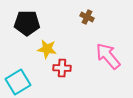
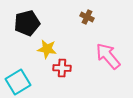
black pentagon: rotated 15 degrees counterclockwise
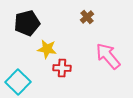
brown cross: rotated 24 degrees clockwise
cyan square: rotated 15 degrees counterclockwise
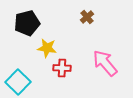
yellow star: moved 1 px up
pink arrow: moved 3 px left, 7 px down
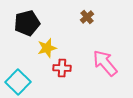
yellow star: rotated 24 degrees counterclockwise
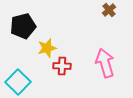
brown cross: moved 22 px right, 7 px up
black pentagon: moved 4 px left, 3 px down
pink arrow: rotated 24 degrees clockwise
red cross: moved 2 px up
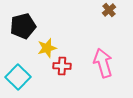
pink arrow: moved 2 px left
cyan square: moved 5 px up
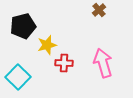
brown cross: moved 10 px left
yellow star: moved 3 px up
red cross: moved 2 px right, 3 px up
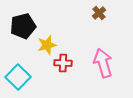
brown cross: moved 3 px down
red cross: moved 1 px left
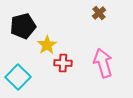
yellow star: rotated 18 degrees counterclockwise
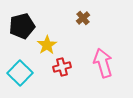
brown cross: moved 16 px left, 5 px down
black pentagon: moved 1 px left
red cross: moved 1 px left, 4 px down; rotated 18 degrees counterclockwise
cyan square: moved 2 px right, 4 px up
